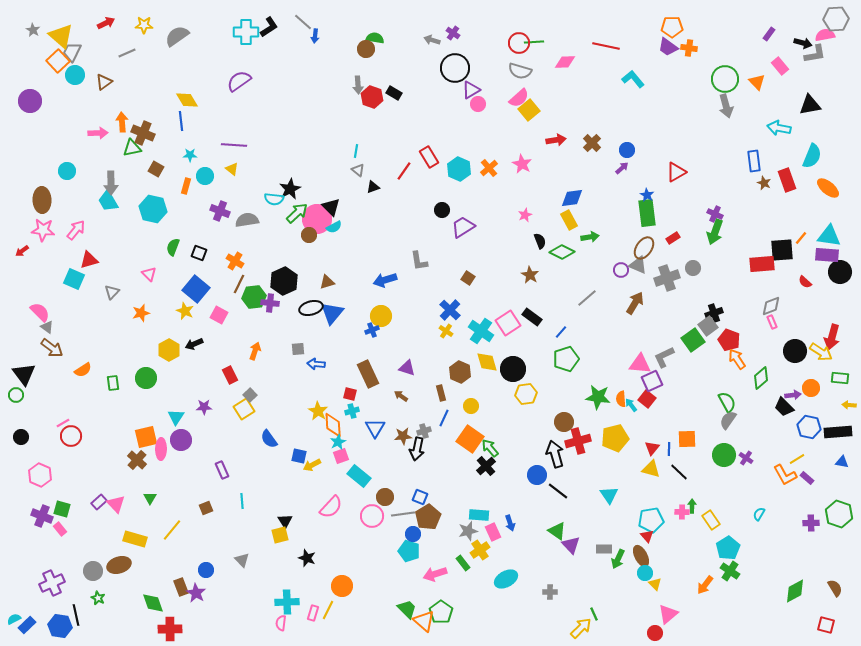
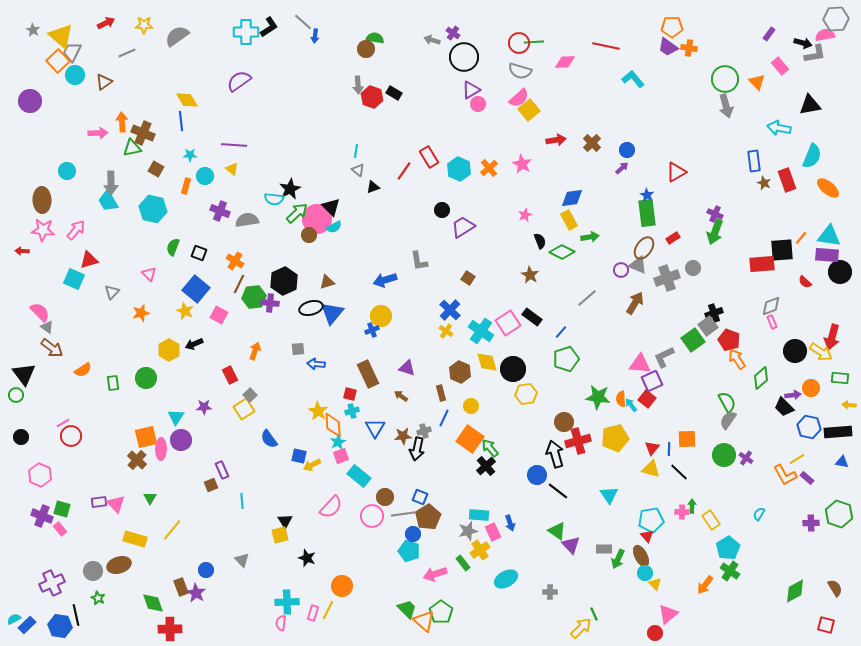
black circle at (455, 68): moved 9 px right, 11 px up
red arrow at (22, 251): rotated 40 degrees clockwise
purple rectangle at (99, 502): rotated 35 degrees clockwise
brown square at (206, 508): moved 5 px right, 23 px up
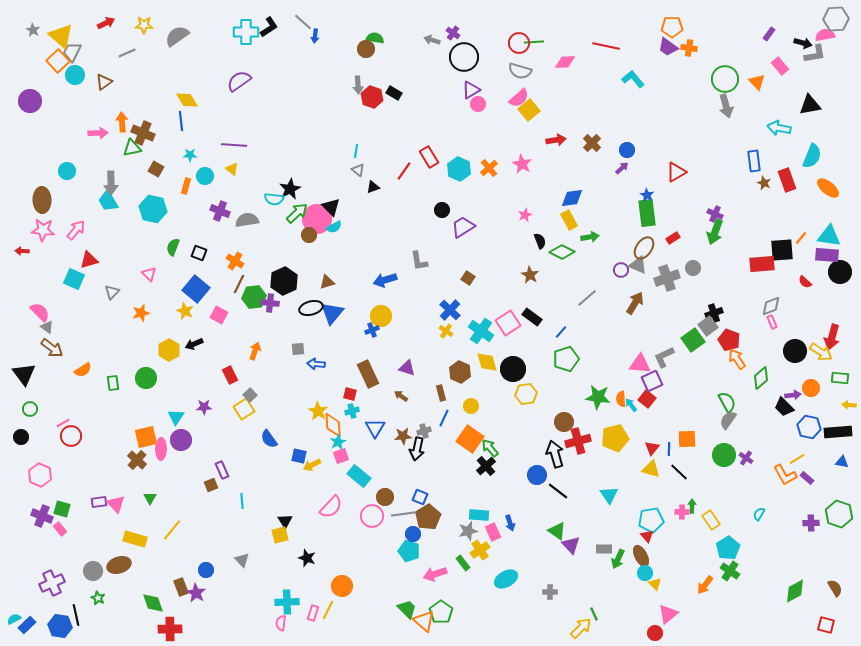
green circle at (16, 395): moved 14 px right, 14 px down
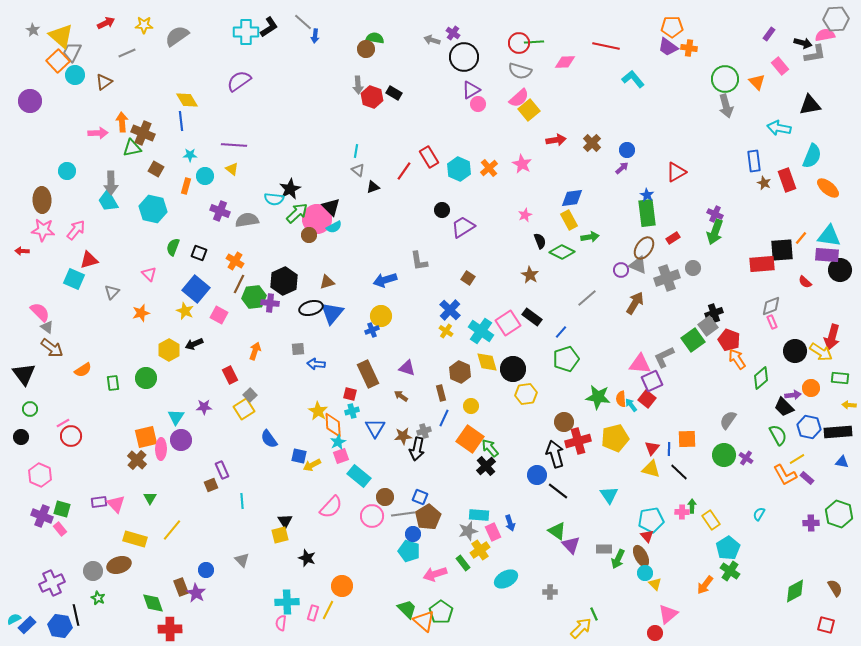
black circle at (840, 272): moved 2 px up
green semicircle at (727, 402): moved 51 px right, 33 px down
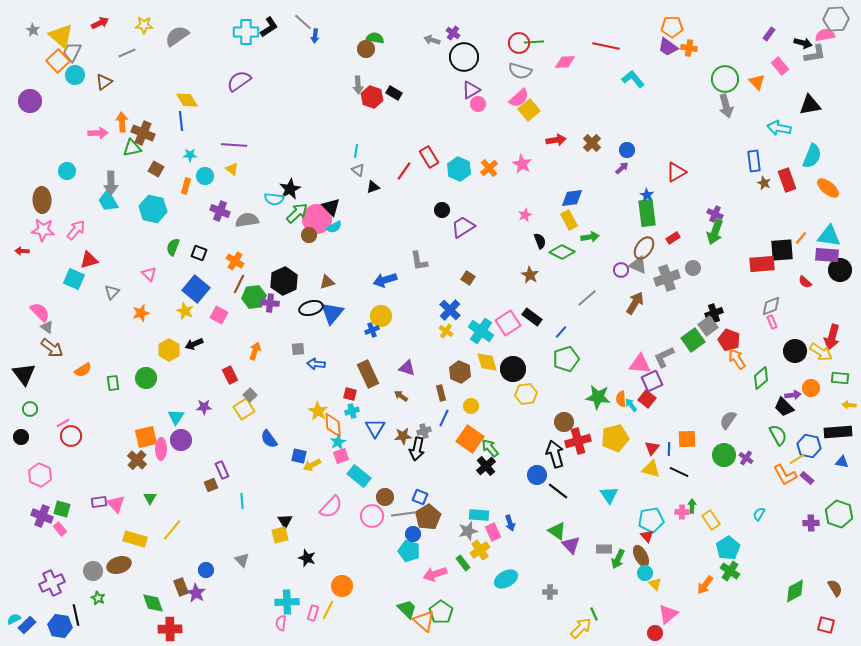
red arrow at (106, 23): moved 6 px left
blue hexagon at (809, 427): moved 19 px down
black line at (679, 472): rotated 18 degrees counterclockwise
